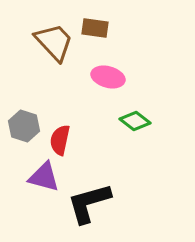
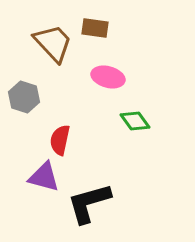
brown trapezoid: moved 1 px left, 1 px down
green diamond: rotated 16 degrees clockwise
gray hexagon: moved 29 px up
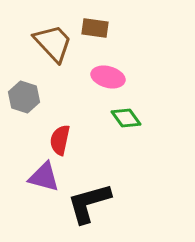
green diamond: moved 9 px left, 3 px up
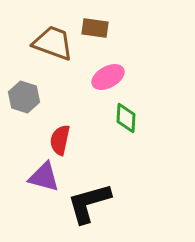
brown trapezoid: rotated 27 degrees counterclockwise
pink ellipse: rotated 44 degrees counterclockwise
green diamond: rotated 40 degrees clockwise
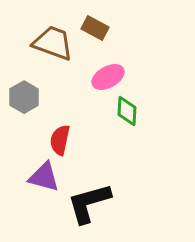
brown rectangle: rotated 20 degrees clockwise
gray hexagon: rotated 12 degrees clockwise
green diamond: moved 1 px right, 7 px up
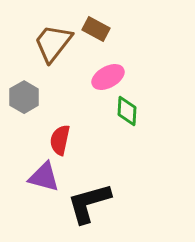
brown rectangle: moved 1 px right, 1 px down
brown trapezoid: rotated 72 degrees counterclockwise
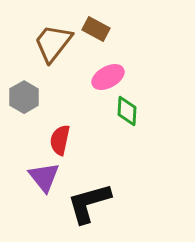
purple triangle: rotated 36 degrees clockwise
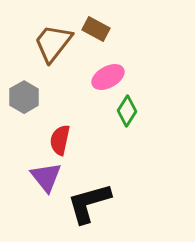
green diamond: rotated 28 degrees clockwise
purple triangle: moved 2 px right
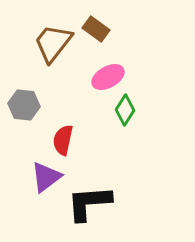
brown rectangle: rotated 8 degrees clockwise
gray hexagon: moved 8 px down; rotated 24 degrees counterclockwise
green diamond: moved 2 px left, 1 px up
red semicircle: moved 3 px right
purple triangle: rotated 32 degrees clockwise
black L-shape: rotated 12 degrees clockwise
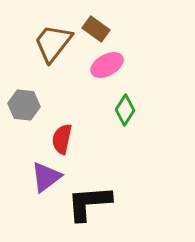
pink ellipse: moved 1 px left, 12 px up
red semicircle: moved 1 px left, 1 px up
